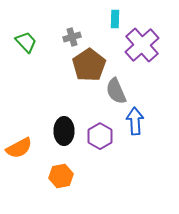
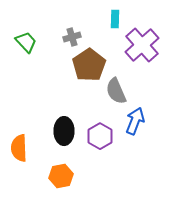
blue arrow: rotated 24 degrees clockwise
orange semicircle: rotated 116 degrees clockwise
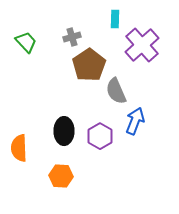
orange hexagon: rotated 15 degrees clockwise
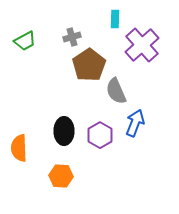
green trapezoid: moved 1 px left, 1 px up; rotated 105 degrees clockwise
blue arrow: moved 2 px down
purple hexagon: moved 1 px up
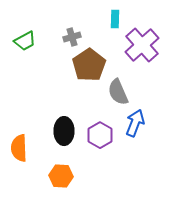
gray semicircle: moved 2 px right, 1 px down
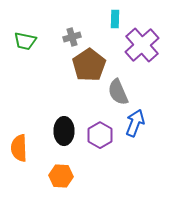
green trapezoid: rotated 40 degrees clockwise
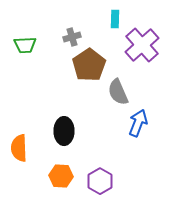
green trapezoid: moved 4 px down; rotated 15 degrees counterclockwise
blue arrow: moved 3 px right
purple hexagon: moved 46 px down
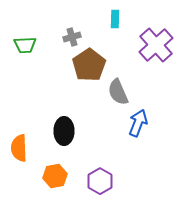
purple cross: moved 14 px right
orange hexagon: moved 6 px left; rotated 15 degrees counterclockwise
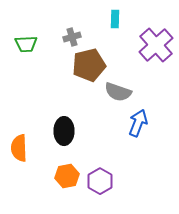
green trapezoid: moved 1 px right, 1 px up
brown pentagon: rotated 20 degrees clockwise
gray semicircle: rotated 48 degrees counterclockwise
orange hexagon: moved 12 px right
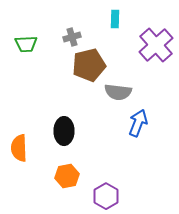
gray semicircle: rotated 12 degrees counterclockwise
purple hexagon: moved 6 px right, 15 px down
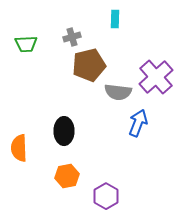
purple cross: moved 32 px down
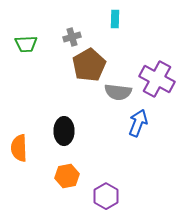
brown pentagon: rotated 16 degrees counterclockwise
purple cross: moved 1 px right, 2 px down; rotated 20 degrees counterclockwise
